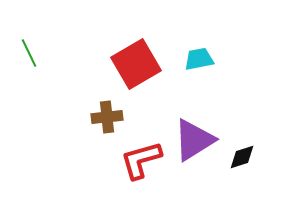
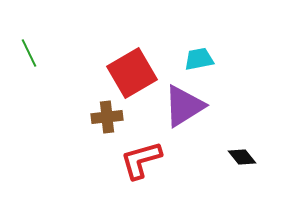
red square: moved 4 px left, 9 px down
purple triangle: moved 10 px left, 34 px up
black diamond: rotated 68 degrees clockwise
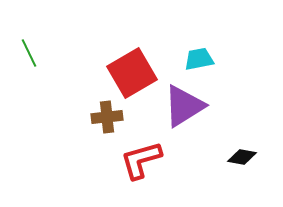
black diamond: rotated 40 degrees counterclockwise
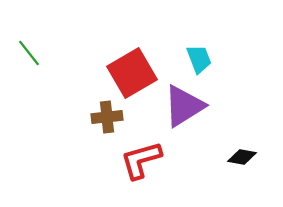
green line: rotated 12 degrees counterclockwise
cyan trapezoid: rotated 80 degrees clockwise
